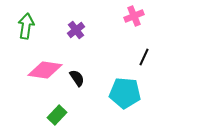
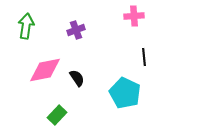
pink cross: rotated 18 degrees clockwise
purple cross: rotated 18 degrees clockwise
black line: rotated 30 degrees counterclockwise
pink diamond: rotated 20 degrees counterclockwise
cyan pentagon: rotated 20 degrees clockwise
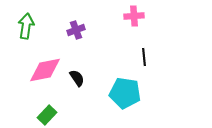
cyan pentagon: rotated 16 degrees counterclockwise
green rectangle: moved 10 px left
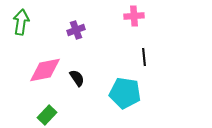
green arrow: moved 5 px left, 4 px up
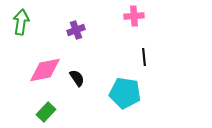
green rectangle: moved 1 px left, 3 px up
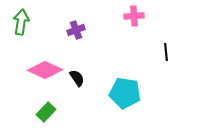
black line: moved 22 px right, 5 px up
pink diamond: rotated 36 degrees clockwise
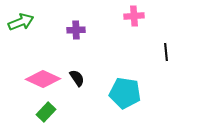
green arrow: rotated 60 degrees clockwise
purple cross: rotated 18 degrees clockwise
pink diamond: moved 2 px left, 9 px down
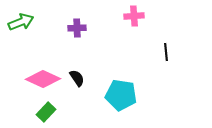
purple cross: moved 1 px right, 2 px up
cyan pentagon: moved 4 px left, 2 px down
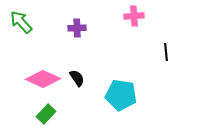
green arrow: rotated 110 degrees counterclockwise
green rectangle: moved 2 px down
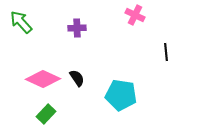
pink cross: moved 1 px right, 1 px up; rotated 30 degrees clockwise
